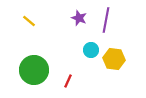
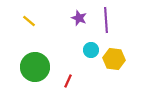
purple line: rotated 15 degrees counterclockwise
green circle: moved 1 px right, 3 px up
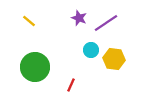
purple line: moved 3 px down; rotated 60 degrees clockwise
red line: moved 3 px right, 4 px down
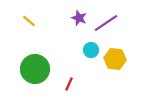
yellow hexagon: moved 1 px right
green circle: moved 2 px down
red line: moved 2 px left, 1 px up
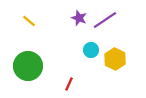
purple line: moved 1 px left, 3 px up
yellow hexagon: rotated 20 degrees clockwise
green circle: moved 7 px left, 3 px up
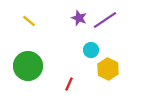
yellow hexagon: moved 7 px left, 10 px down
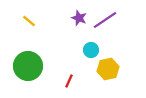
yellow hexagon: rotated 20 degrees clockwise
red line: moved 3 px up
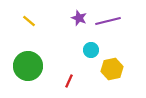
purple line: moved 3 px right, 1 px down; rotated 20 degrees clockwise
yellow hexagon: moved 4 px right
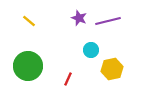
red line: moved 1 px left, 2 px up
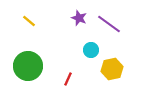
purple line: moved 1 px right, 3 px down; rotated 50 degrees clockwise
